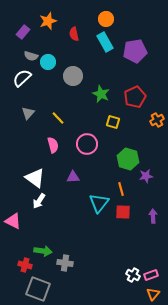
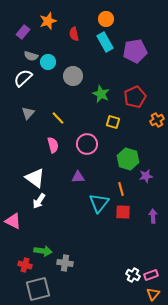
white semicircle: moved 1 px right
purple triangle: moved 5 px right
gray square: rotated 35 degrees counterclockwise
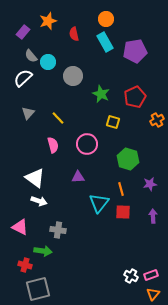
gray semicircle: rotated 32 degrees clockwise
purple star: moved 4 px right, 8 px down
white arrow: rotated 105 degrees counterclockwise
pink triangle: moved 7 px right, 6 px down
gray cross: moved 7 px left, 33 px up
white cross: moved 2 px left, 1 px down
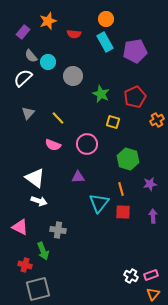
red semicircle: rotated 72 degrees counterclockwise
pink semicircle: rotated 126 degrees clockwise
green arrow: rotated 60 degrees clockwise
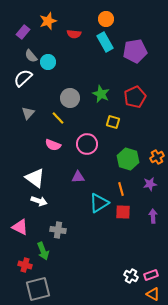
gray circle: moved 3 px left, 22 px down
orange cross: moved 37 px down
cyan triangle: rotated 20 degrees clockwise
orange triangle: rotated 40 degrees counterclockwise
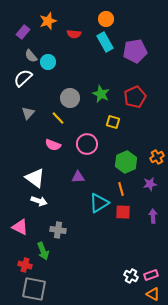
green hexagon: moved 2 px left, 3 px down; rotated 20 degrees clockwise
gray square: moved 4 px left; rotated 25 degrees clockwise
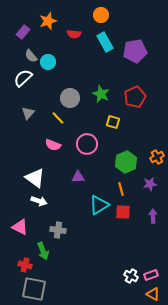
orange circle: moved 5 px left, 4 px up
cyan triangle: moved 2 px down
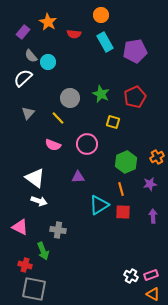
orange star: moved 1 px down; rotated 24 degrees counterclockwise
